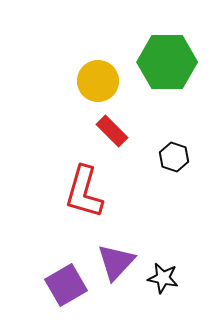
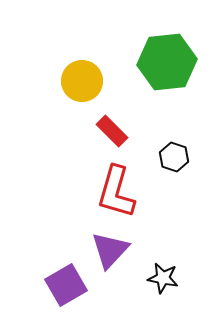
green hexagon: rotated 6 degrees counterclockwise
yellow circle: moved 16 px left
red L-shape: moved 32 px right
purple triangle: moved 6 px left, 12 px up
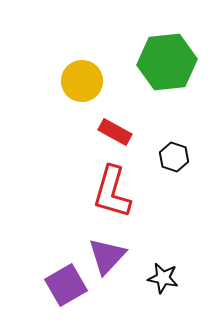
red rectangle: moved 3 px right, 1 px down; rotated 16 degrees counterclockwise
red L-shape: moved 4 px left
purple triangle: moved 3 px left, 6 px down
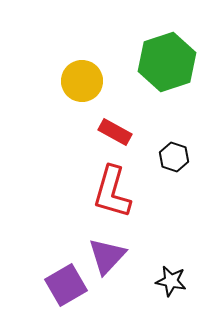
green hexagon: rotated 12 degrees counterclockwise
black star: moved 8 px right, 3 px down
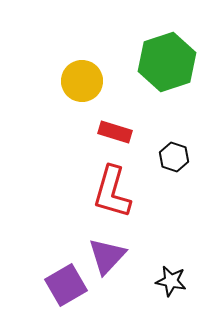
red rectangle: rotated 12 degrees counterclockwise
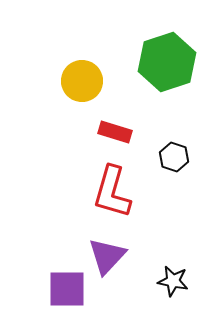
black star: moved 2 px right
purple square: moved 1 px right, 4 px down; rotated 30 degrees clockwise
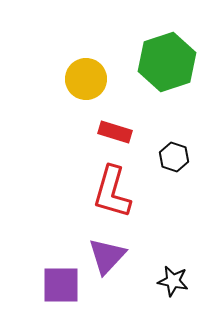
yellow circle: moved 4 px right, 2 px up
purple square: moved 6 px left, 4 px up
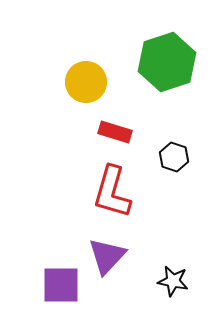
yellow circle: moved 3 px down
